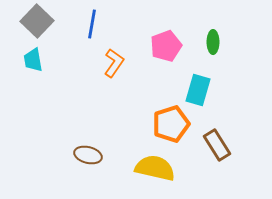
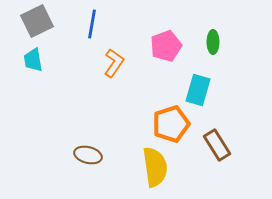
gray square: rotated 20 degrees clockwise
yellow semicircle: moved 1 px up; rotated 69 degrees clockwise
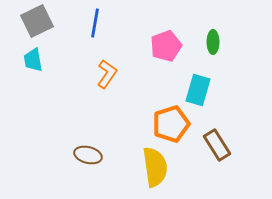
blue line: moved 3 px right, 1 px up
orange L-shape: moved 7 px left, 11 px down
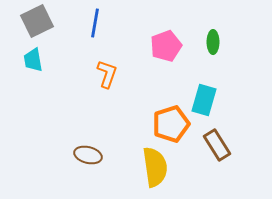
orange L-shape: rotated 16 degrees counterclockwise
cyan rectangle: moved 6 px right, 10 px down
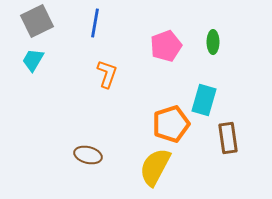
cyan trapezoid: rotated 40 degrees clockwise
brown rectangle: moved 11 px right, 7 px up; rotated 24 degrees clockwise
yellow semicircle: rotated 144 degrees counterclockwise
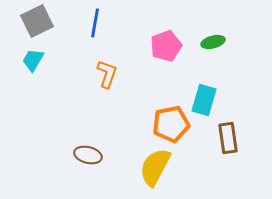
green ellipse: rotated 75 degrees clockwise
orange pentagon: rotated 6 degrees clockwise
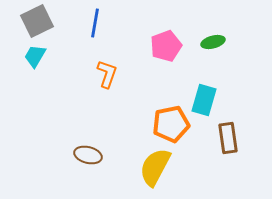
cyan trapezoid: moved 2 px right, 4 px up
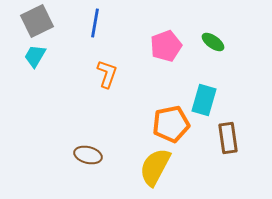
green ellipse: rotated 50 degrees clockwise
